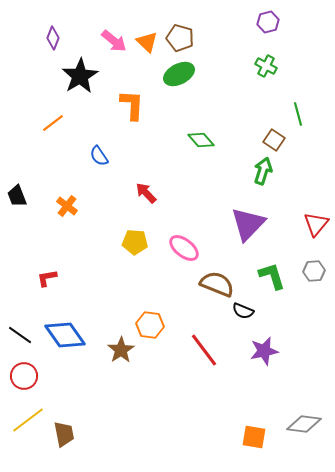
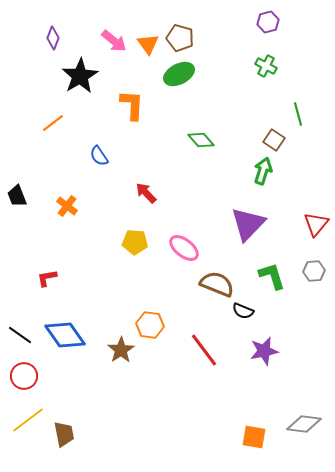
orange triangle: moved 1 px right, 2 px down; rotated 10 degrees clockwise
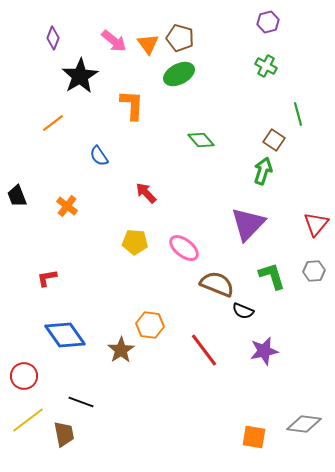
black line: moved 61 px right, 67 px down; rotated 15 degrees counterclockwise
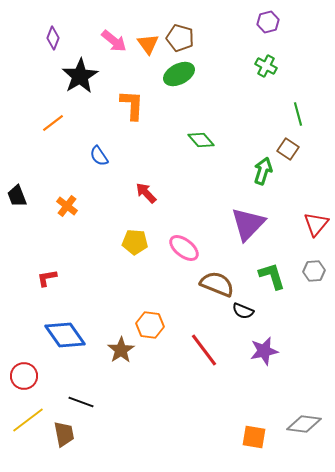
brown square: moved 14 px right, 9 px down
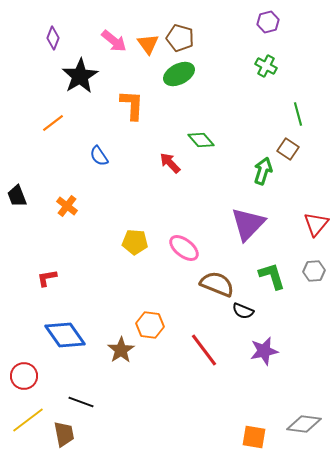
red arrow: moved 24 px right, 30 px up
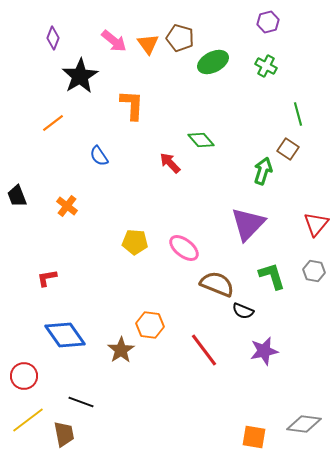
green ellipse: moved 34 px right, 12 px up
gray hexagon: rotated 15 degrees clockwise
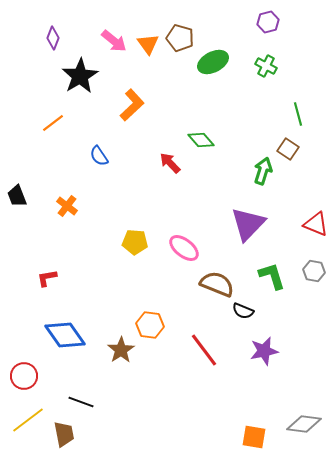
orange L-shape: rotated 44 degrees clockwise
red triangle: rotated 48 degrees counterclockwise
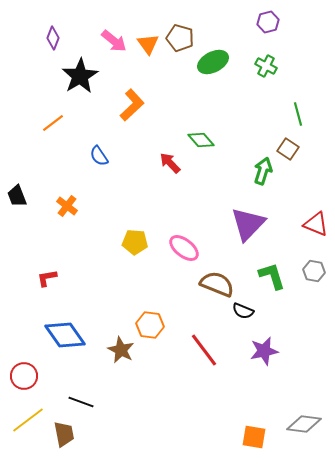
brown star: rotated 12 degrees counterclockwise
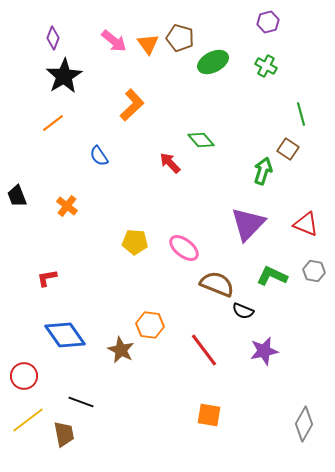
black star: moved 16 px left
green line: moved 3 px right
red triangle: moved 10 px left
green L-shape: rotated 48 degrees counterclockwise
gray diamond: rotated 68 degrees counterclockwise
orange square: moved 45 px left, 22 px up
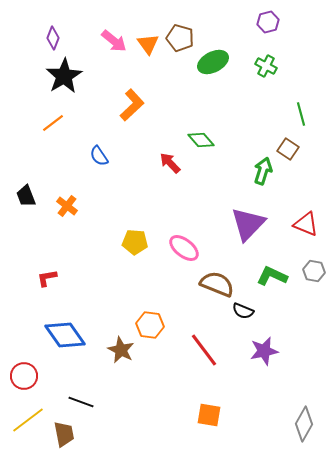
black trapezoid: moved 9 px right
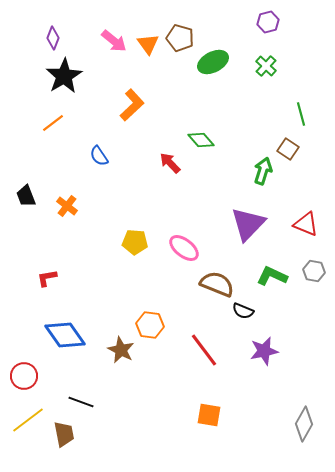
green cross: rotated 15 degrees clockwise
